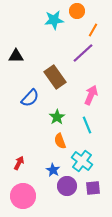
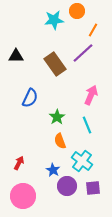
brown rectangle: moved 13 px up
blue semicircle: rotated 18 degrees counterclockwise
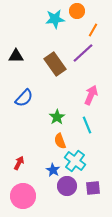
cyan star: moved 1 px right, 1 px up
blue semicircle: moved 6 px left; rotated 18 degrees clockwise
cyan cross: moved 7 px left
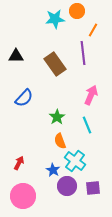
purple line: rotated 55 degrees counterclockwise
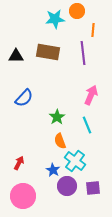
orange line: rotated 24 degrees counterclockwise
brown rectangle: moved 7 px left, 12 px up; rotated 45 degrees counterclockwise
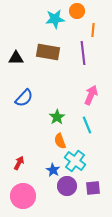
black triangle: moved 2 px down
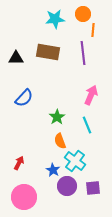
orange circle: moved 6 px right, 3 px down
pink circle: moved 1 px right, 1 px down
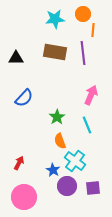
brown rectangle: moved 7 px right
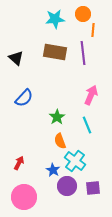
black triangle: rotated 42 degrees clockwise
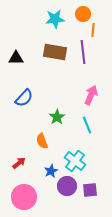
purple line: moved 1 px up
black triangle: rotated 42 degrees counterclockwise
orange semicircle: moved 18 px left
red arrow: rotated 24 degrees clockwise
blue star: moved 2 px left, 1 px down; rotated 16 degrees clockwise
purple square: moved 3 px left, 2 px down
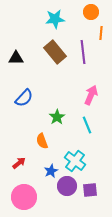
orange circle: moved 8 px right, 2 px up
orange line: moved 8 px right, 3 px down
brown rectangle: rotated 40 degrees clockwise
